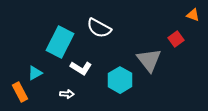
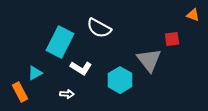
red square: moved 4 px left; rotated 28 degrees clockwise
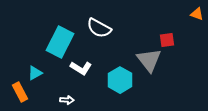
orange triangle: moved 4 px right, 1 px up
red square: moved 5 px left, 1 px down
white arrow: moved 6 px down
